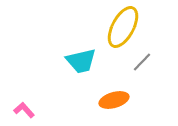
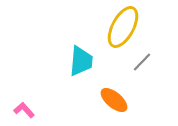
cyan trapezoid: rotated 72 degrees counterclockwise
orange ellipse: rotated 56 degrees clockwise
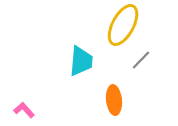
yellow ellipse: moved 2 px up
gray line: moved 1 px left, 2 px up
orange ellipse: rotated 44 degrees clockwise
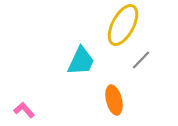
cyan trapezoid: rotated 20 degrees clockwise
orange ellipse: rotated 8 degrees counterclockwise
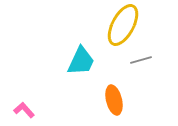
gray line: rotated 30 degrees clockwise
